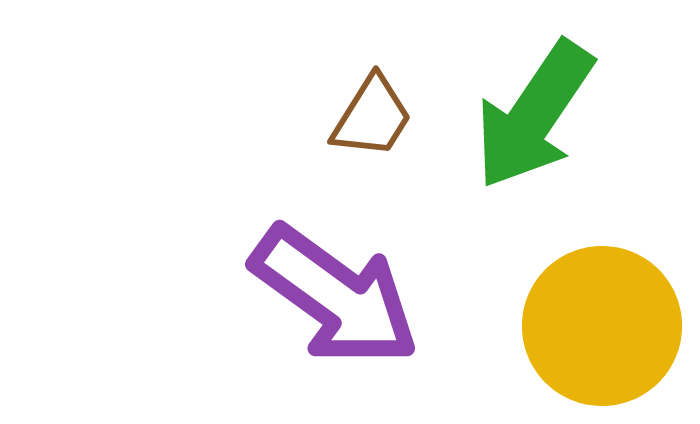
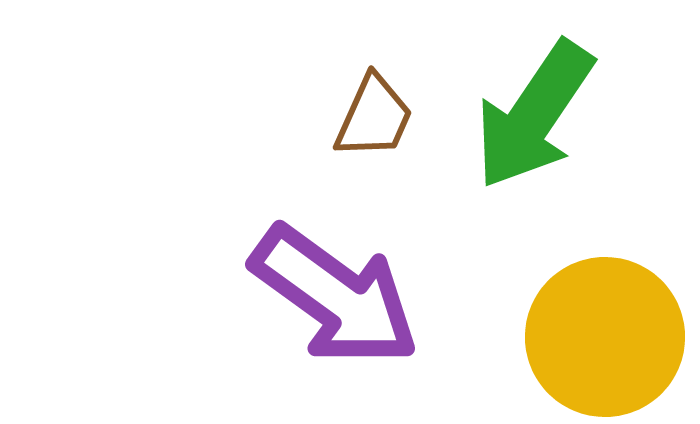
brown trapezoid: moved 2 px right; rotated 8 degrees counterclockwise
yellow circle: moved 3 px right, 11 px down
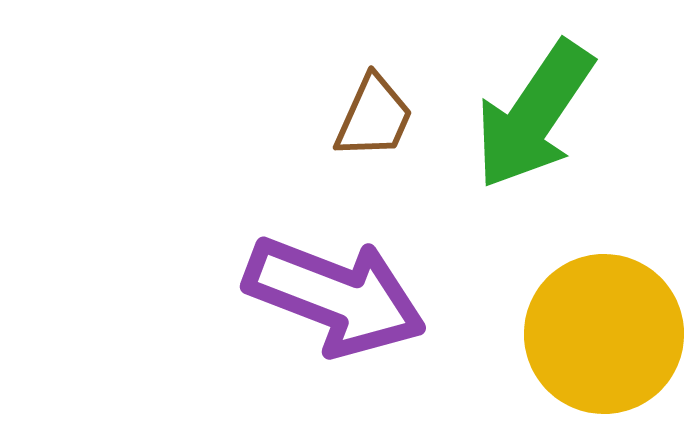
purple arrow: rotated 15 degrees counterclockwise
yellow circle: moved 1 px left, 3 px up
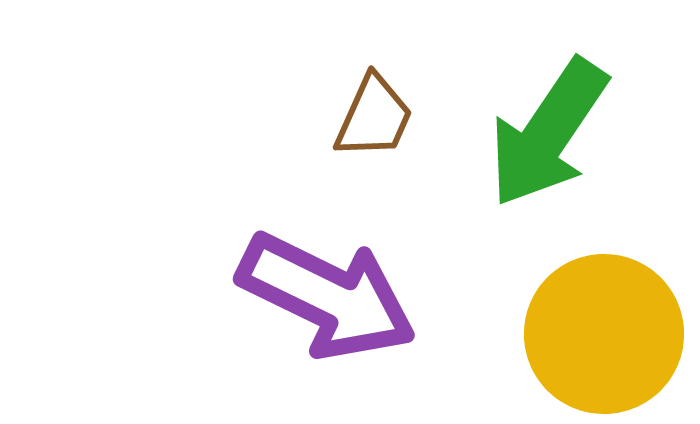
green arrow: moved 14 px right, 18 px down
purple arrow: moved 8 px left; rotated 5 degrees clockwise
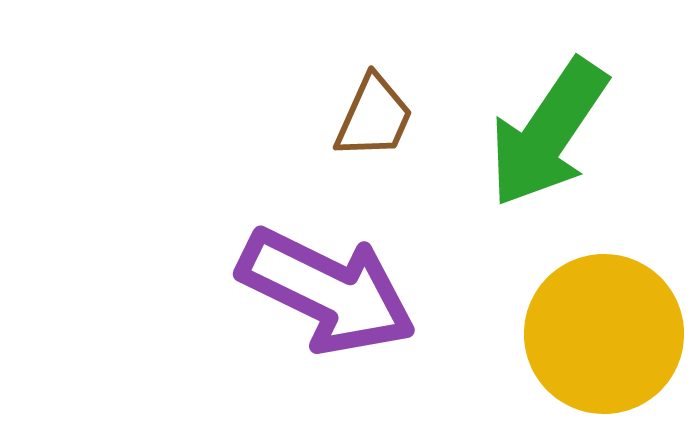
purple arrow: moved 5 px up
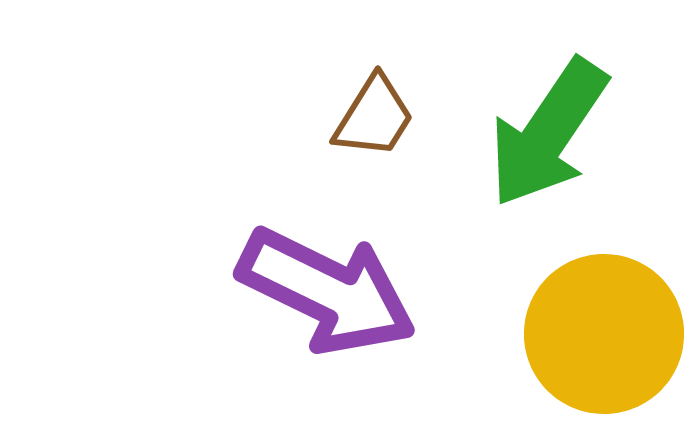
brown trapezoid: rotated 8 degrees clockwise
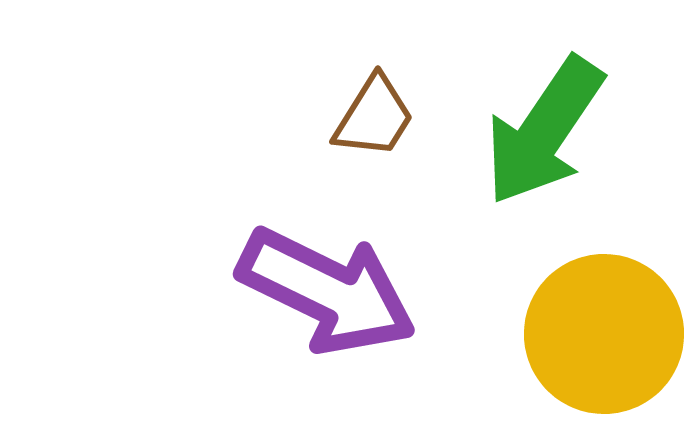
green arrow: moved 4 px left, 2 px up
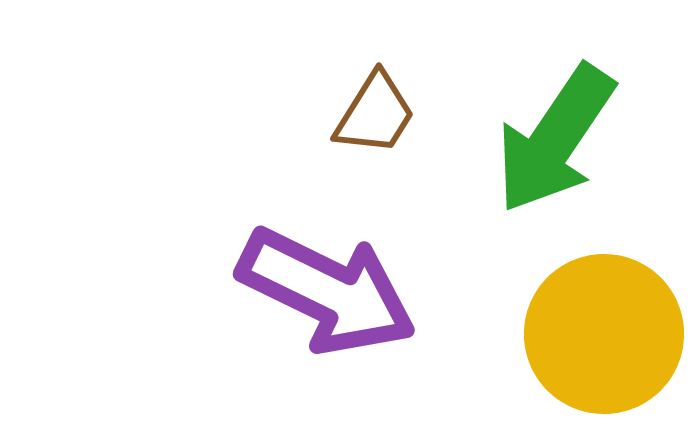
brown trapezoid: moved 1 px right, 3 px up
green arrow: moved 11 px right, 8 px down
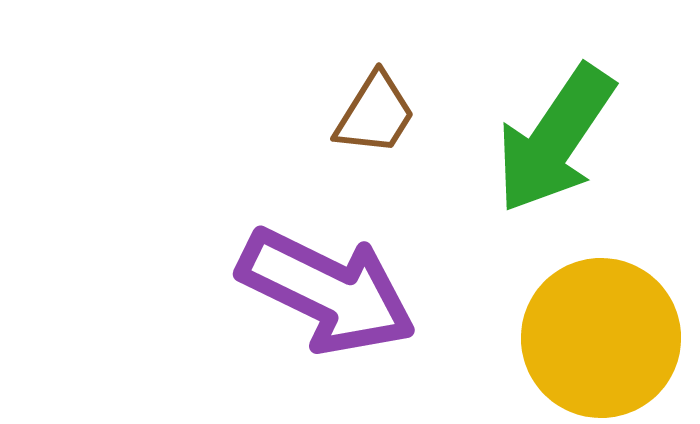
yellow circle: moved 3 px left, 4 px down
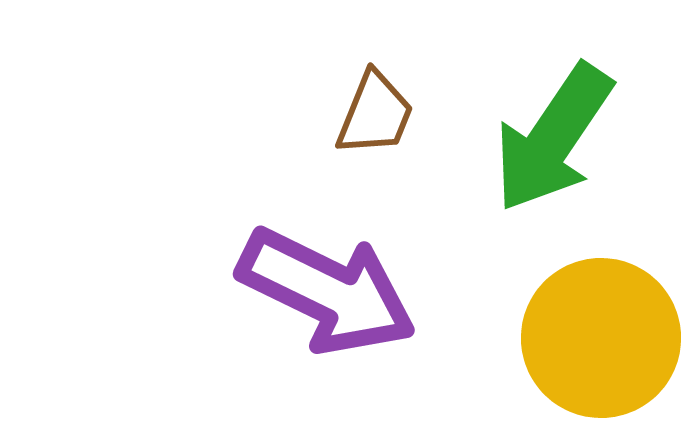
brown trapezoid: rotated 10 degrees counterclockwise
green arrow: moved 2 px left, 1 px up
